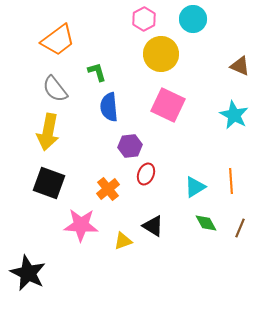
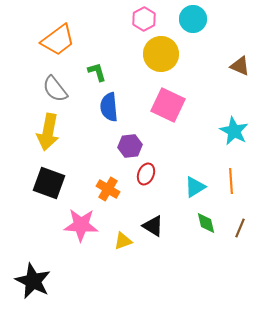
cyan star: moved 16 px down
orange cross: rotated 20 degrees counterclockwise
green diamond: rotated 15 degrees clockwise
black star: moved 5 px right, 8 px down
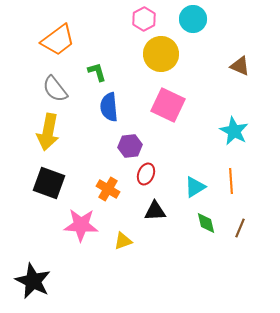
black triangle: moved 2 px right, 15 px up; rotated 35 degrees counterclockwise
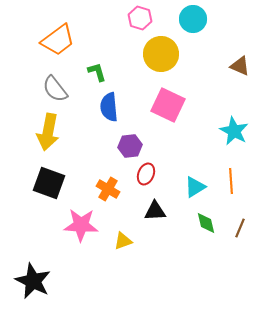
pink hexagon: moved 4 px left, 1 px up; rotated 15 degrees counterclockwise
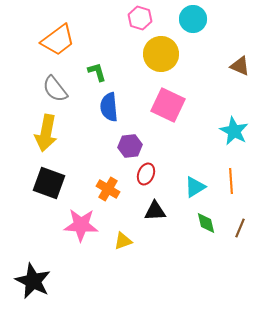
yellow arrow: moved 2 px left, 1 px down
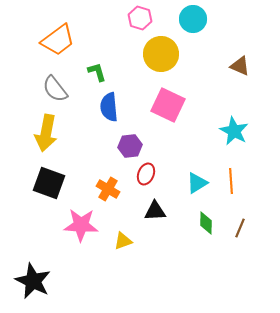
cyan triangle: moved 2 px right, 4 px up
green diamond: rotated 15 degrees clockwise
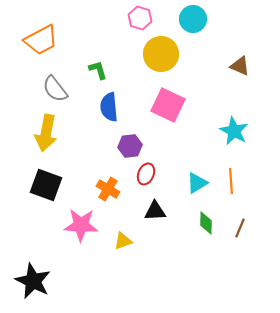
orange trapezoid: moved 17 px left; rotated 9 degrees clockwise
green L-shape: moved 1 px right, 2 px up
black square: moved 3 px left, 2 px down
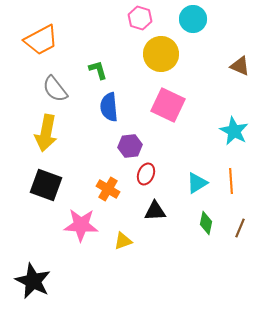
green diamond: rotated 10 degrees clockwise
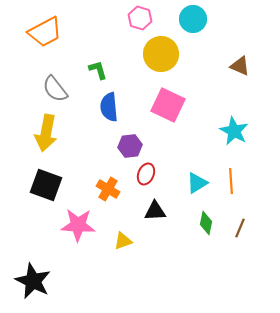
orange trapezoid: moved 4 px right, 8 px up
pink star: moved 3 px left
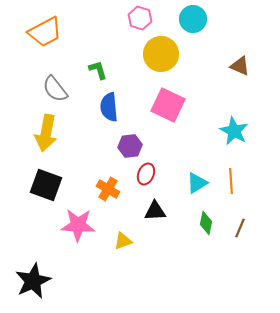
black star: rotated 21 degrees clockwise
